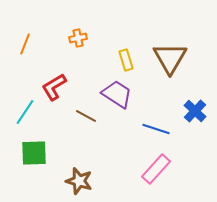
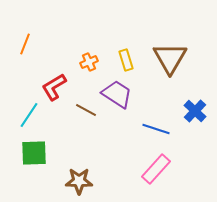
orange cross: moved 11 px right, 24 px down; rotated 12 degrees counterclockwise
cyan line: moved 4 px right, 3 px down
brown line: moved 6 px up
brown star: rotated 16 degrees counterclockwise
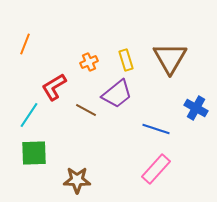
purple trapezoid: rotated 108 degrees clockwise
blue cross: moved 1 px right, 3 px up; rotated 15 degrees counterclockwise
brown star: moved 2 px left, 1 px up
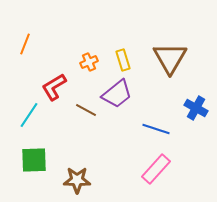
yellow rectangle: moved 3 px left
green square: moved 7 px down
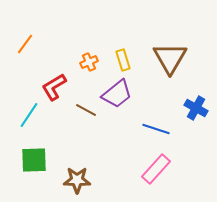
orange line: rotated 15 degrees clockwise
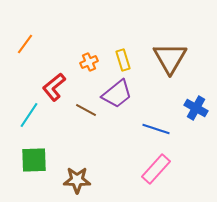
red L-shape: rotated 8 degrees counterclockwise
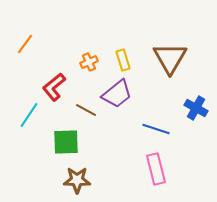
green square: moved 32 px right, 18 px up
pink rectangle: rotated 56 degrees counterclockwise
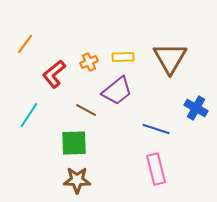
yellow rectangle: moved 3 px up; rotated 75 degrees counterclockwise
red L-shape: moved 13 px up
purple trapezoid: moved 3 px up
green square: moved 8 px right, 1 px down
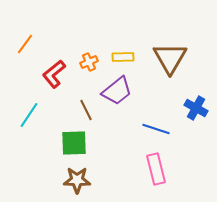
brown line: rotated 35 degrees clockwise
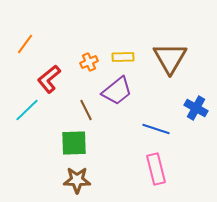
red L-shape: moved 5 px left, 5 px down
cyan line: moved 2 px left, 5 px up; rotated 12 degrees clockwise
